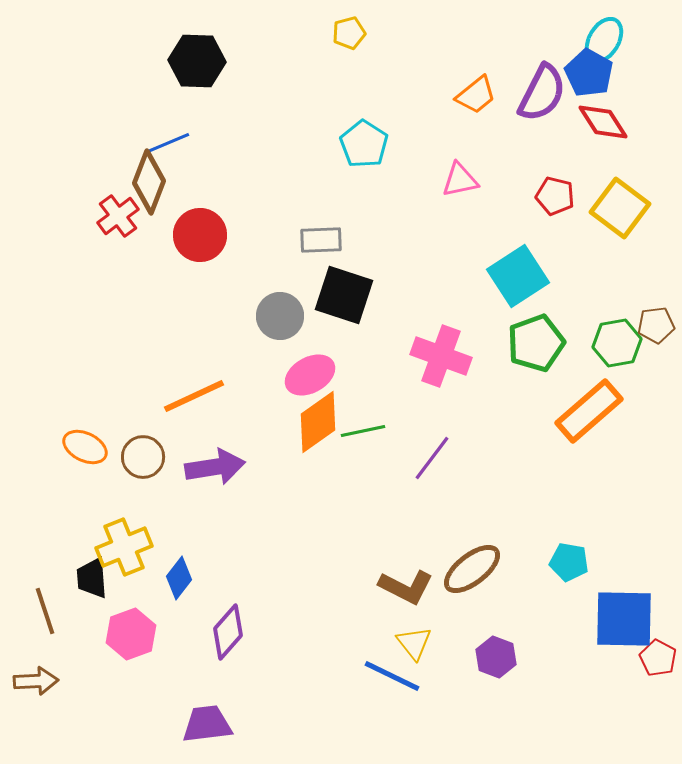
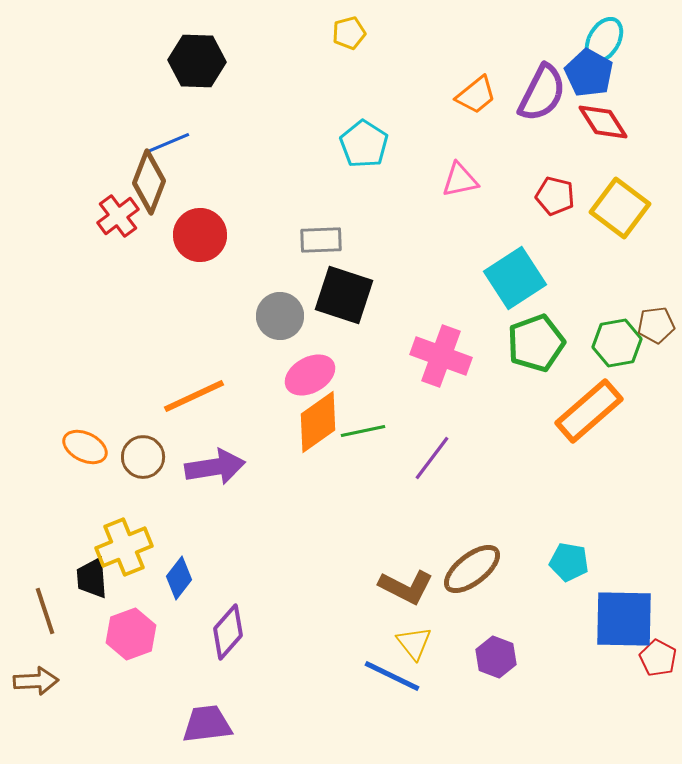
cyan square at (518, 276): moved 3 px left, 2 px down
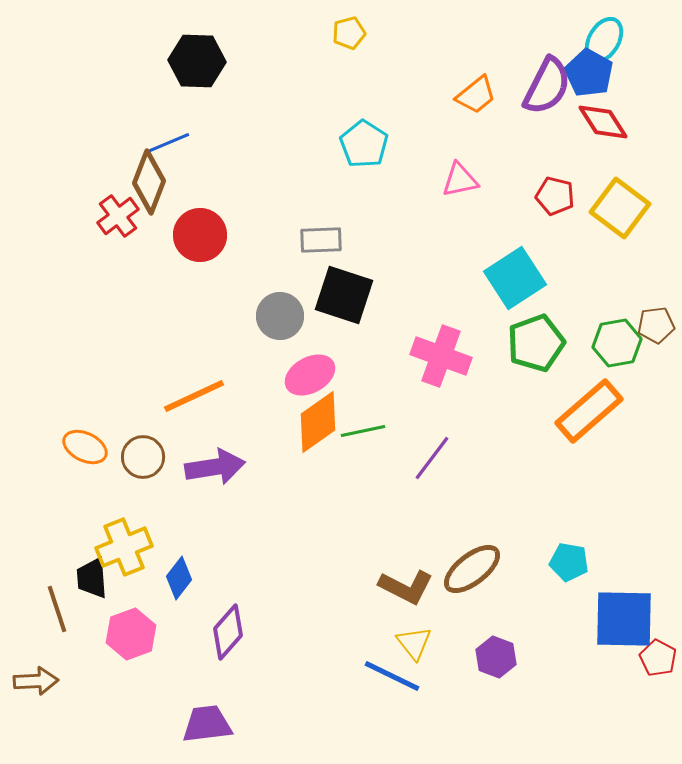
purple semicircle at (542, 93): moved 5 px right, 7 px up
brown line at (45, 611): moved 12 px right, 2 px up
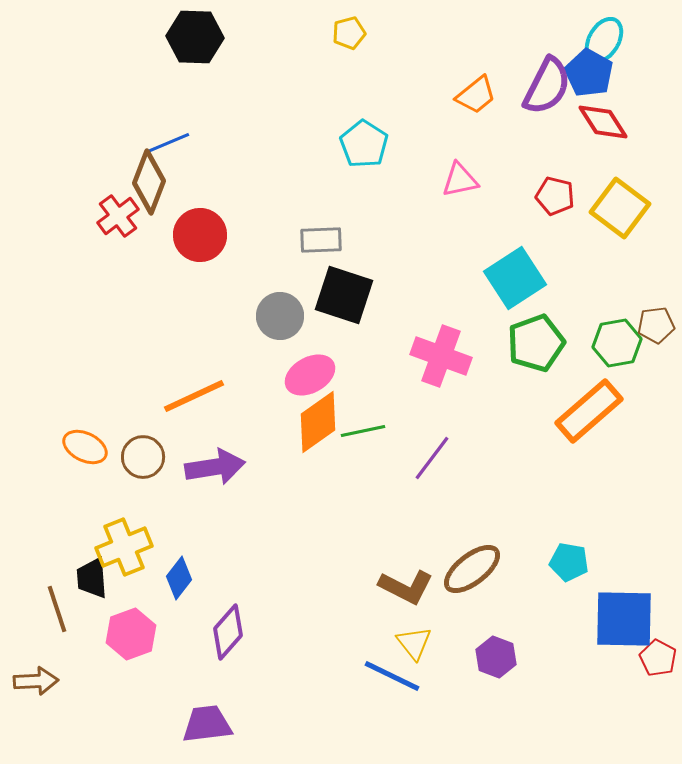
black hexagon at (197, 61): moved 2 px left, 24 px up
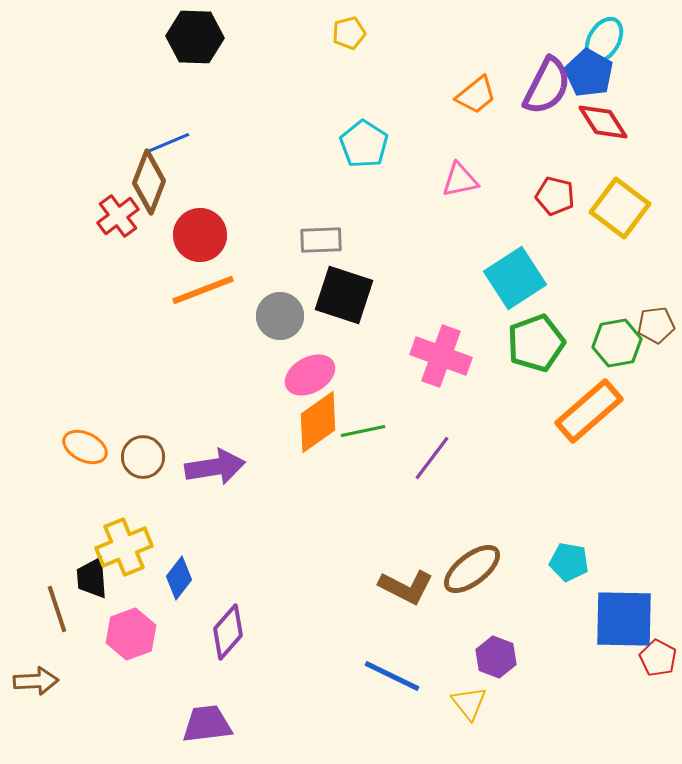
orange line at (194, 396): moved 9 px right, 106 px up; rotated 4 degrees clockwise
yellow triangle at (414, 643): moved 55 px right, 60 px down
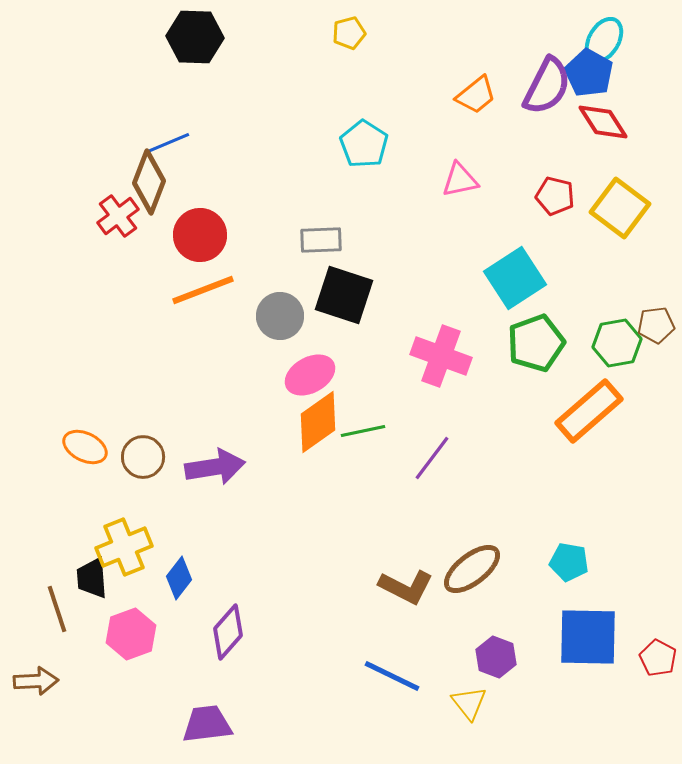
blue square at (624, 619): moved 36 px left, 18 px down
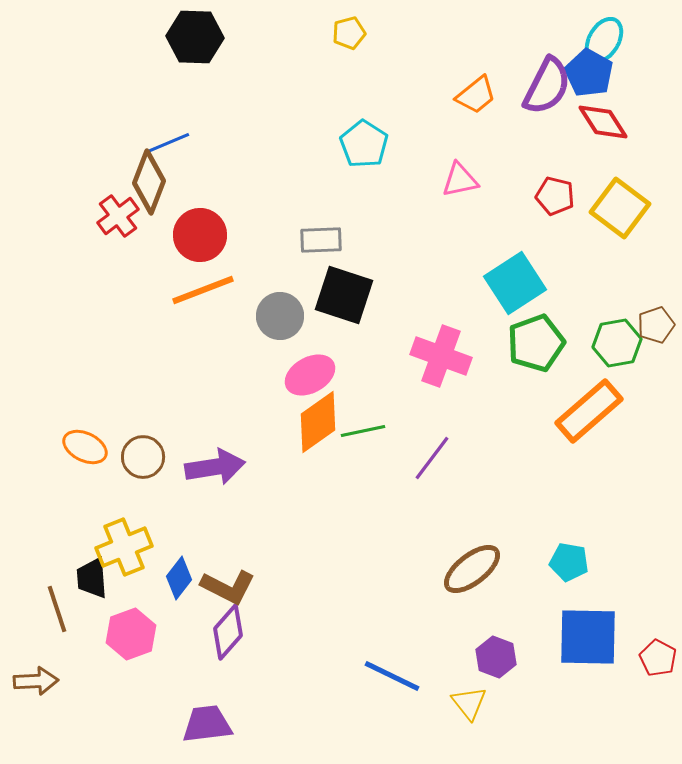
cyan square at (515, 278): moved 5 px down
brown pentagon at (656, 325): rotated 12 degrees counterclockwise
brown L-shape at (406, 587): moved 178 px left
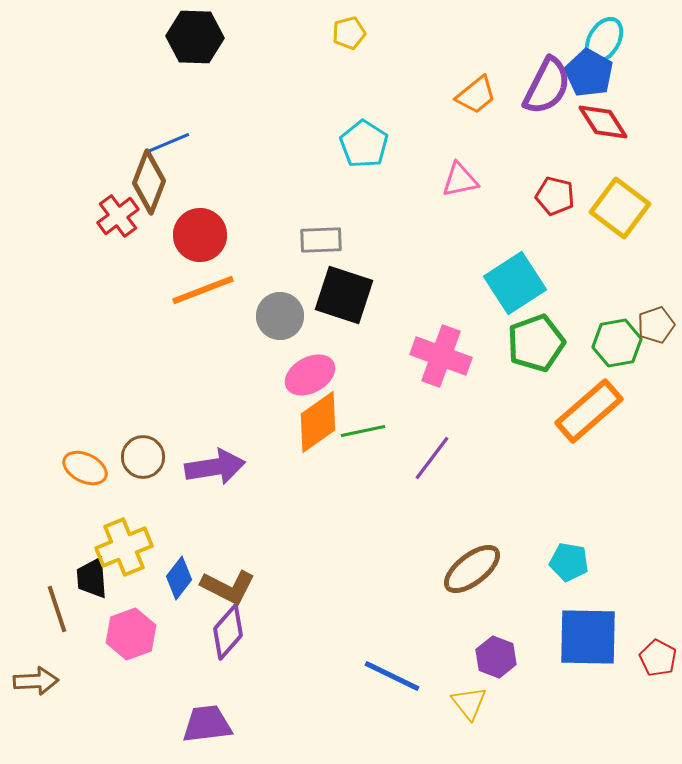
orange ellipse at (85, 447): moved 21 px down
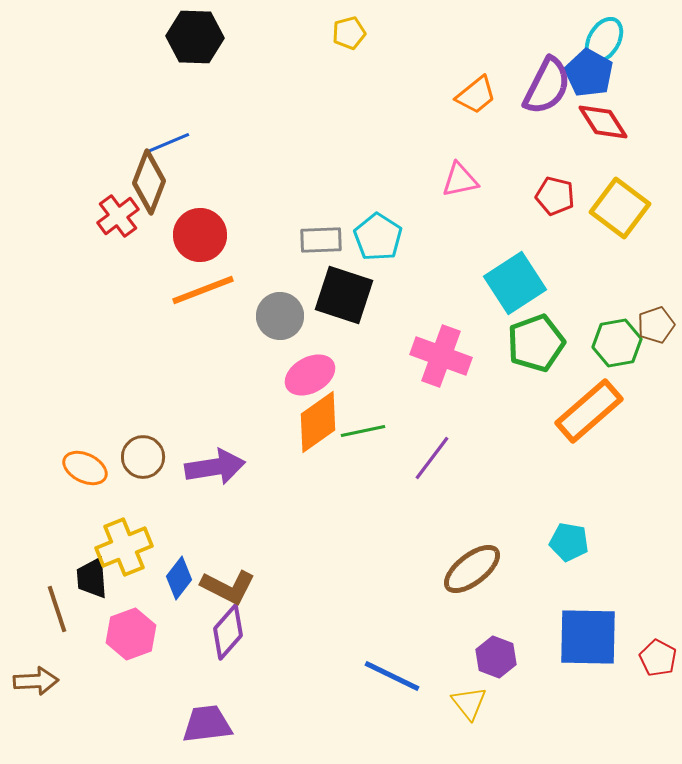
cyan pentagon at (364, 144): moved 14 px right, 93 px down
cyan pentagon at (569, 562): moved 20 px up
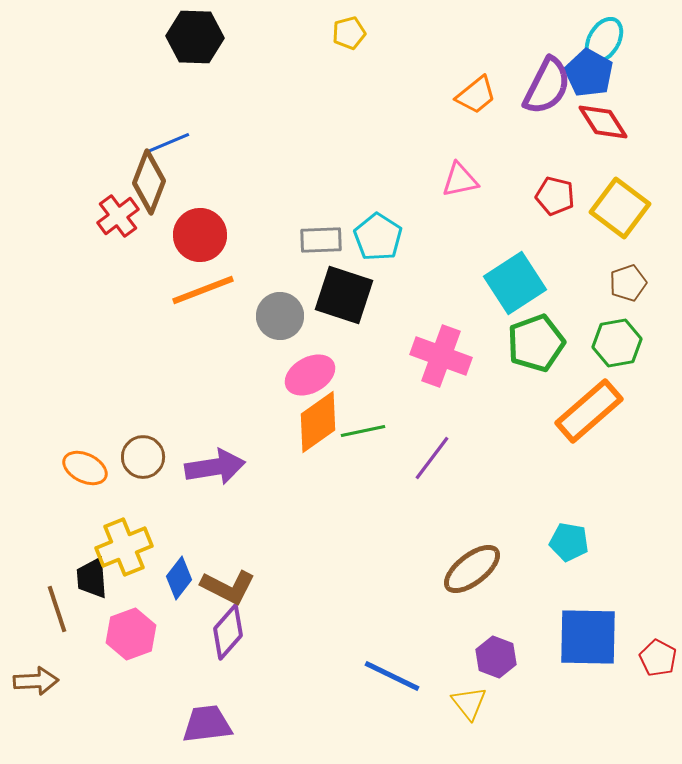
brown pentagon at (656, 325): moved 28 px left, 42 px up
